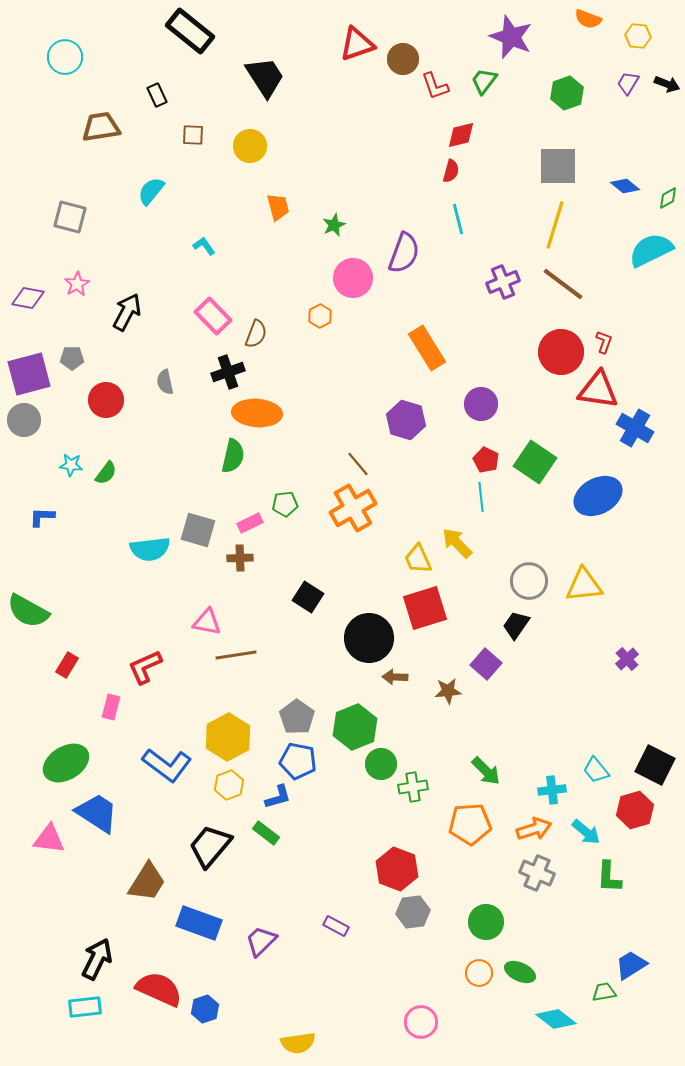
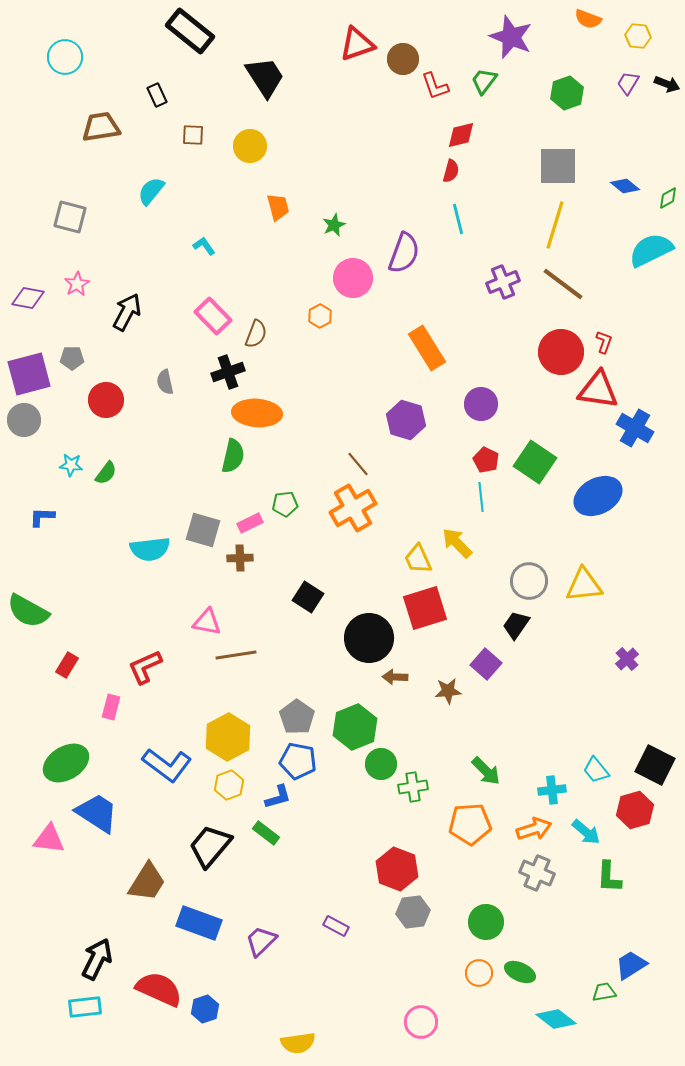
gray square at (198, 530): moved 5 px right
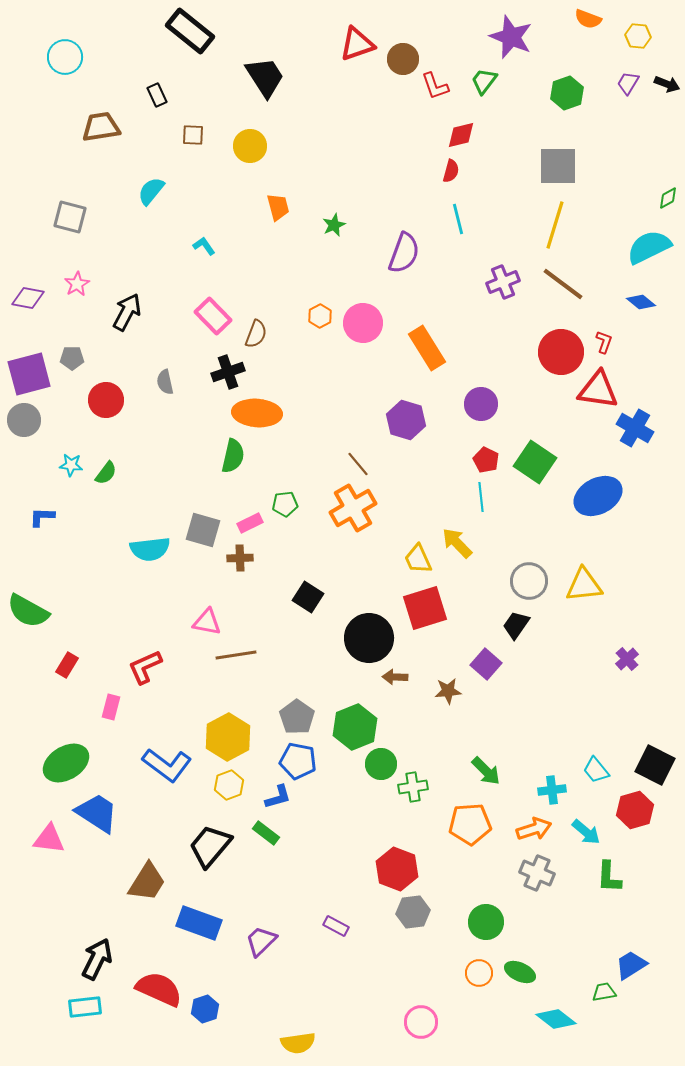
blue diamond at (625, 186): moved 16 px right, 116 px down
cyan semicircle at (651, 250): moved 2 px left, 3 px up
pink circle at (353, 278): moved 10 px right, 45 px down
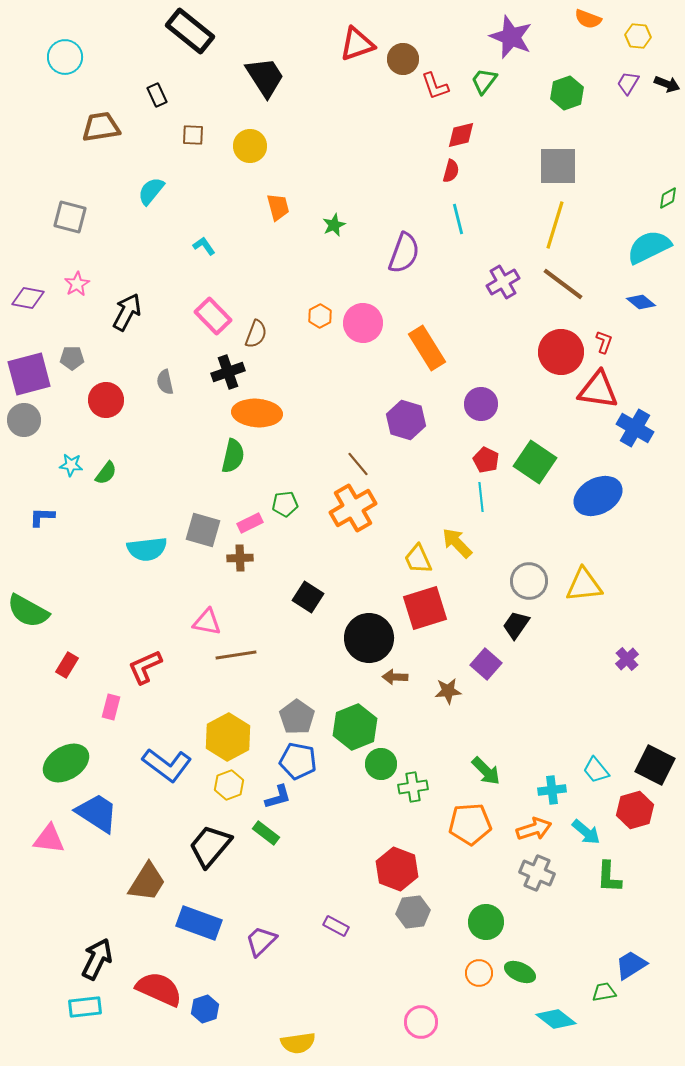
purple cross at (503, 282): rotated 8 degrees counterclockwise
cyan semicircle at (150, 549): moved 3 px left
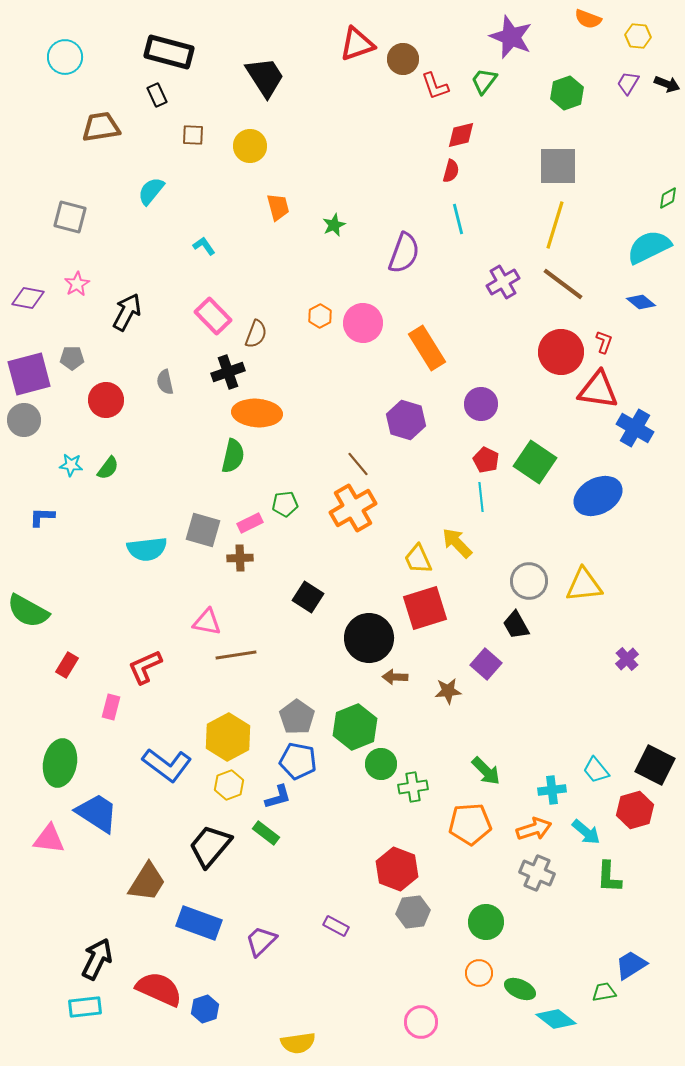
black rectangle at (190, 31): moved 21 px left, 21 px down; rotated 24 degrees counterclockwise
green semicircle at (106, 473): moved 2 px right, 5 px up
black trapezoid at (516, 625): rotated 64 degrees counterclockwise
green ellipse at (66, 763): moved 6 px left; rotated 48 degrees counterclockwise
green ellipse at (520, 972): moved 17 px down
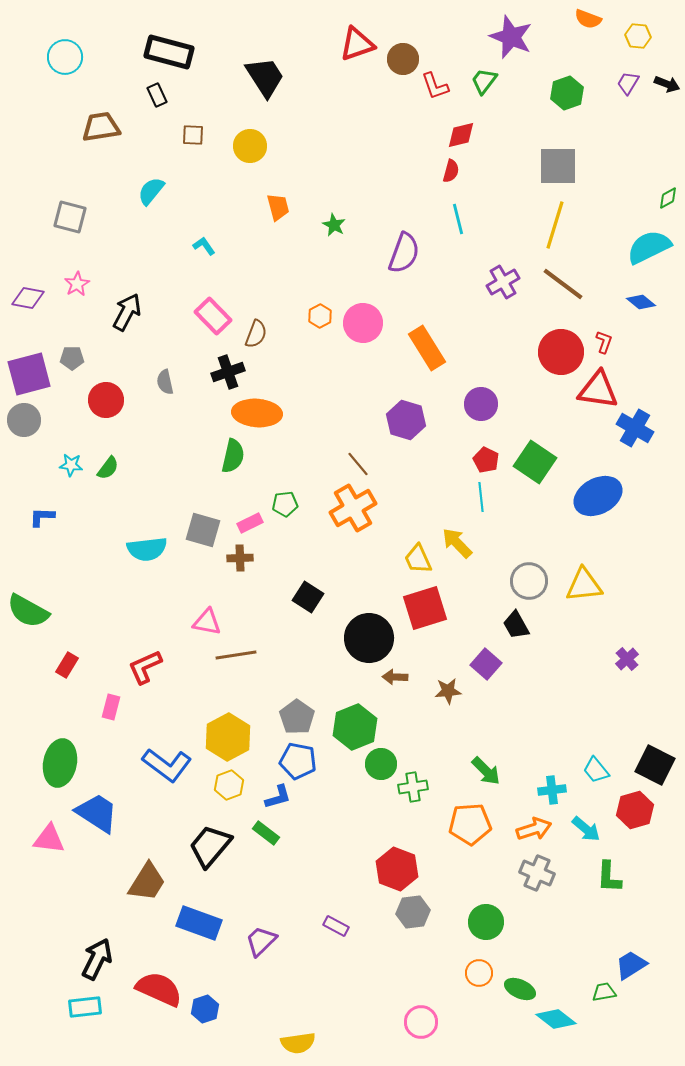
green star at (334, 225): rotated 20 degrees counterclockwise
cyan arrow at (586, 832): moved 3 px up
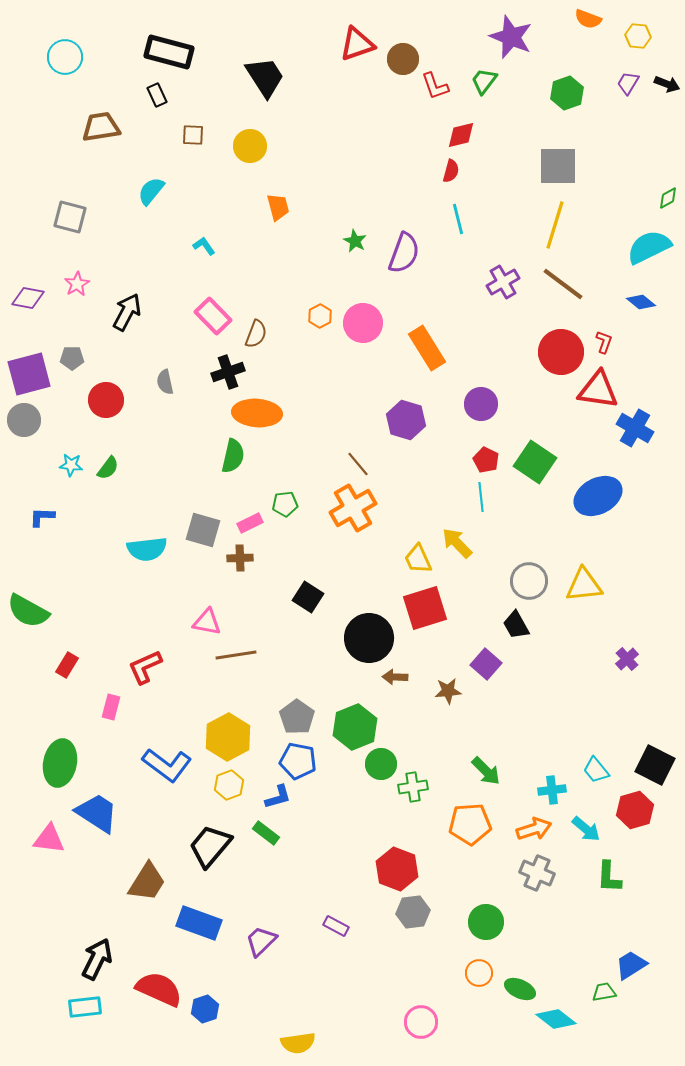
green star at (334, 225): moved 21 px right, 16 px down
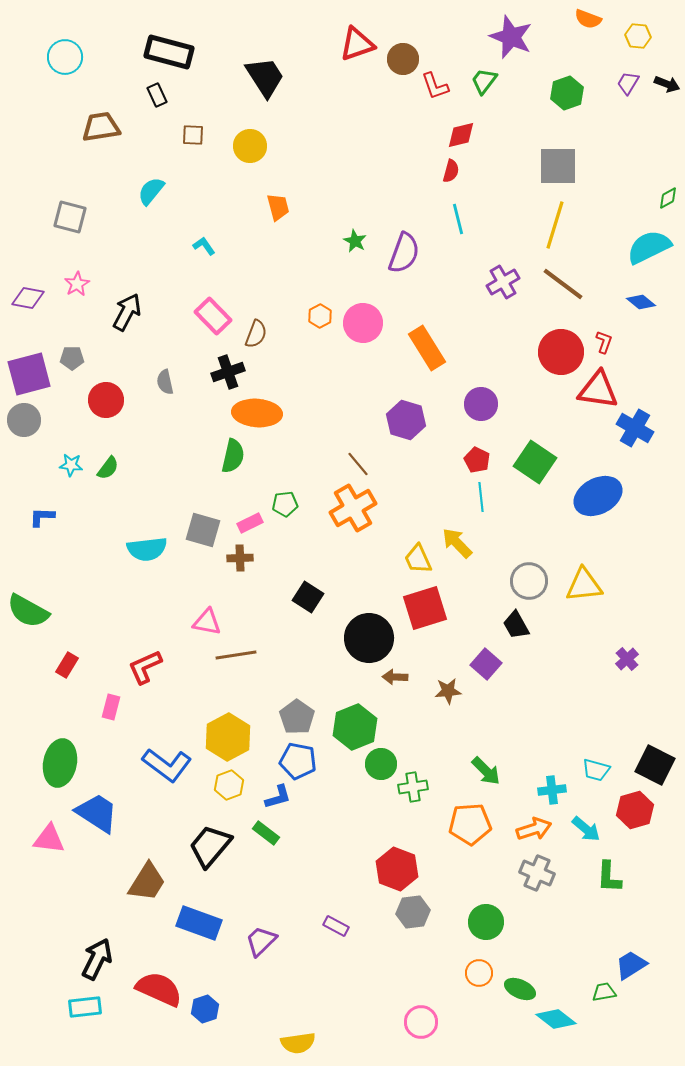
red pentagon at (486, 460): moved 9 px left
cyan trapezoid at (596, 770): rotated 36 degrees counterclockwise
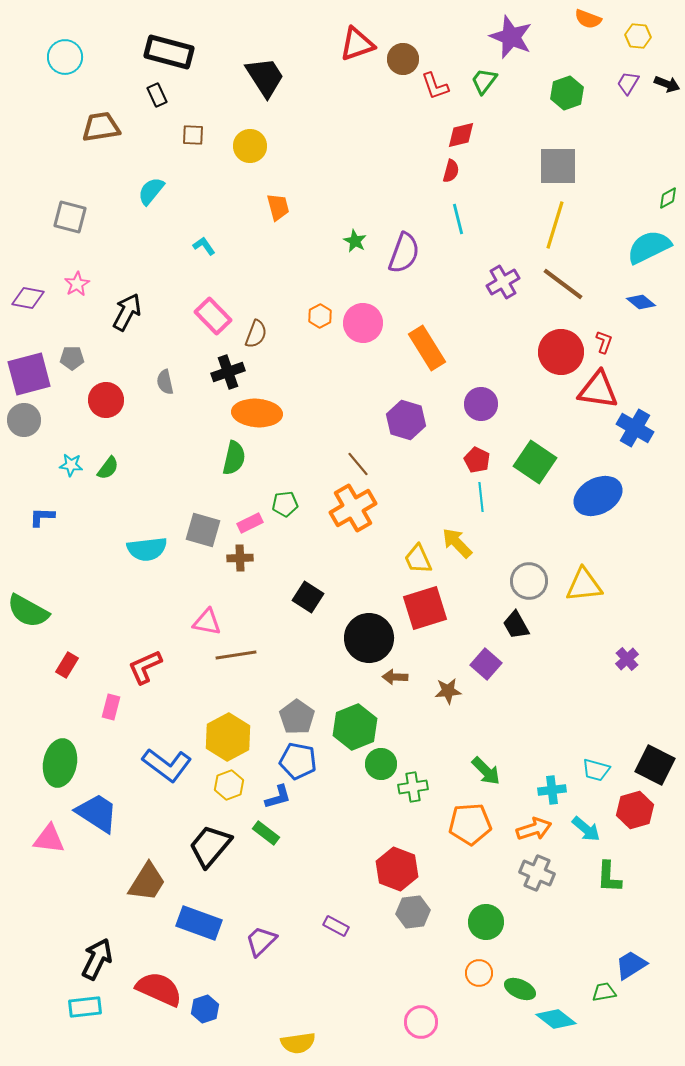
green semicircle at (233, 456): moved 1 px right, 2 px down
